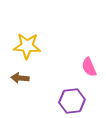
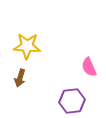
brown arrow: rotated 78 degrees counterclockwise
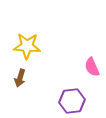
pink semicircle: moved 3 px right
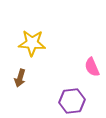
yellow star: moved 5 px right, 3 px up
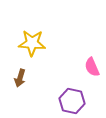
purple hexagon: rotated 20 degrees clockwise
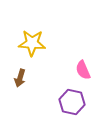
pink semicircle: moved 9 px left, 3 px down
purple hexagon: moved 1 px down
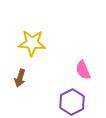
purple hexagon: rotated 20 degrees clockwise
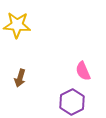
yellow star: moved 15 px left, 18 px up
pink semicircle: moved 1 px down
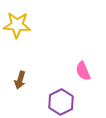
brown arrow: moved 2 px down
purple hexagon: moved 11 px left
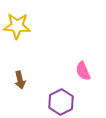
yellow star: moved 1 px down
brown arrow: rotated 30 degrees counterclockwise
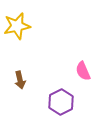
yellow star: rotated 16 degrees counterclockwise
